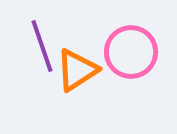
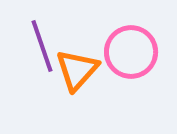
orange triangle: rotated 15 degrees counterclockwise
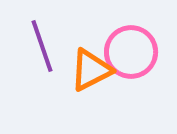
orange triangle: moved 14 px right; rotated 21 degrees clockwise
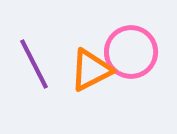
purple line: moved 8 px left, 18 px down; rotated 8 degrees counterclockwise
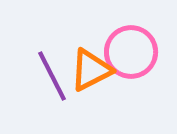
purple line: moved 18 px right, 12 px down
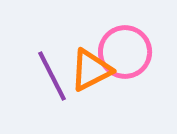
pink circle: moved 6 px left
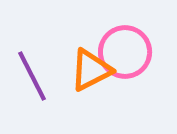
purple line: moved 20 px left
